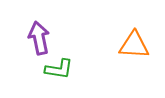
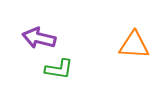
purple arrow: rotated 64 degrees counterclockwise
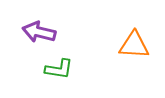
purple arrow: moved 6 px up
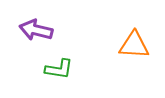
purple arrow: moved 3 px left, 2 px up
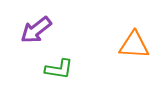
purple arrow: rotated 52 degrees counterclockwise
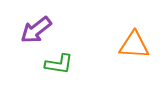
green L-shape: moved 5 px up
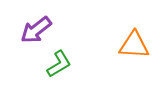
green L-shape: rotated 40 degrees counterclockwise
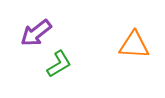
purple arrow: moved 3 px down
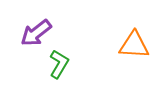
green L-shape: rotated 28 degrees counterclockwise
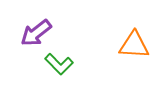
green L-shape: rotated 104 degrees clockwise
